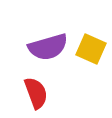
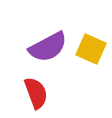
purple semicircle: rotated 12 degrees counterclockwise
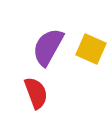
purple semicircle: rotated 147 degrees clockwise
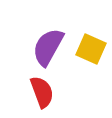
red semicircle: moved 6 px right, 1 px up
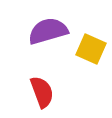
purple semicircle: moved 16 px up; rotated 45 degrees clockwise
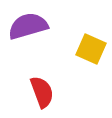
purple semicircle: moved 20 px left, 5 px up
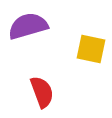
yellow square: rotated 12 degrees counterclockwise
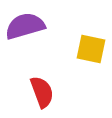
purple semicircle: moved 3 px left
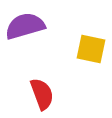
red semicircle: moved 2 px down
